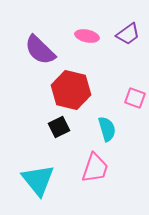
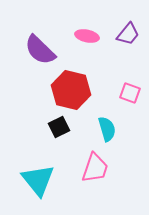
purple trapezoid: rotated 15 degrees counterclockwise
pink square: moved 5 px left, 5 px up
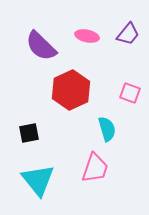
purple semicircle: moved 1 px right, 4 px up
red hexagon: rotated 21 degrees clockwise
black square: moved 30 px left, 6 px down; rotated 15 degrees clockwise
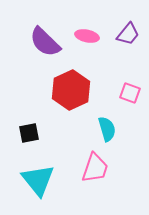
purple semicircle: moved 4 px right, 4 px up
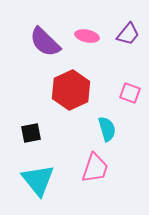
black square: moved 2 px right
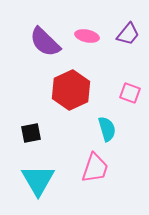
cyan triangle: rotated 9 degrees clockwise
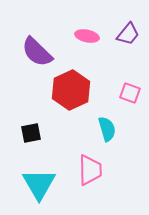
purple semicircle: moved 8 px left, 10 px down
pink trapezoid: moved 5 px left, 2 px down; rotated 20 degrees counterclockwise
cyan triangle: moved 1 px right, 4 px down
